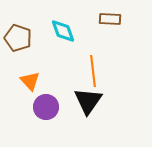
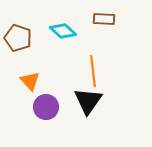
brown rectangle: moved 6 px left
cyan diamond: rotated 28 degrees counterclockwise
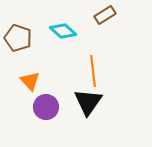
brown rectangle: moved 1 px right, 4 px up; rotated 35 degrees counterclockwise
black triangle: moved 1 px down
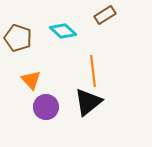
orange triangle: moved 1 px right, 1 px up
black triangle: rotated 16 degrees clockwise
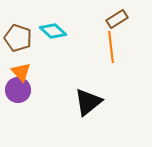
brown rectangle: moved 12 px right, 4 px down
cyan diamond: moved 10 px left
orange line: moved 18 px right, 24 px up
orange triangle: moved 10 px left, 8 px up
purple circle: moved 28 px left, 17 px up
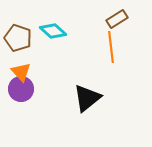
purple circle: moved 3 px right, 1 px up
black triangle: moved 1 px left, 4 px up
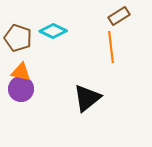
brown rectangle: moved 2 px right, 3 px up
cyan diamond: rotated 16 degrees counterclockwise
orange triangle: rotated 35 degrees counterclockwise
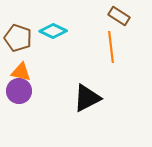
brown rectangle: rotated 65 degrees clockwise
purple circle: moved 2 px left, 2 px down
black triangle: rotated 12 degrees clockwise
